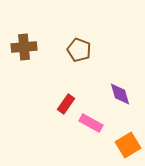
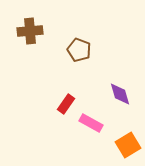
brown cross: moved 6 px right, 16 px up
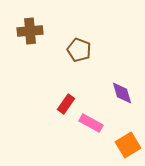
purple diamond: moved 2 px right, 1 px up
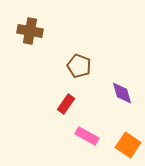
brown cross: rotated 15 degrees clockwise
brown pentagon: moved 16 px down
pink rectangle: moved 4 px left, 13 px down
orange square: rotated 25 degrees counterclockwise
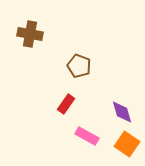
brown cross: moved 3 px down
purple diamond: moved 19 px down
orange square: moved 1 px left, 1 px up
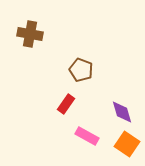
brown pentagon: moved 2 px right, 4 px down
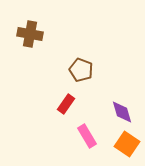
pink rectangle: rotated 30 degrees clockwise
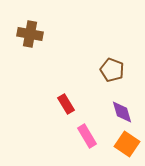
brown pentagon: moved 31 px right
red rectangle: rotated 66 degrees counterclockwise
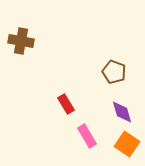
brown cross: moved 9 px left, 7 px down
brown pentagon: moved 2 px right, 2 px down
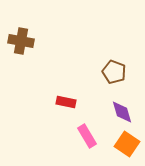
red rectangle: moved 2 px up; rotated 48 degrees counterclockwise
